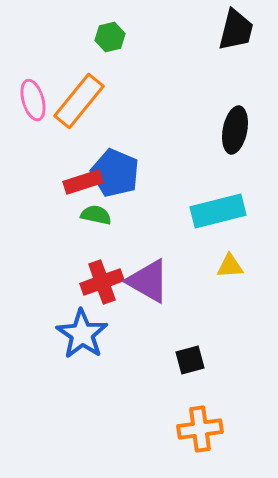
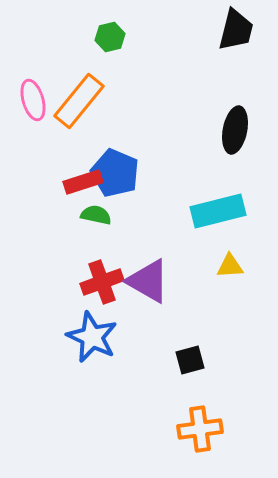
blue star: moved 10 px right, 3 px down; rotated 9 degrees counterclockwise
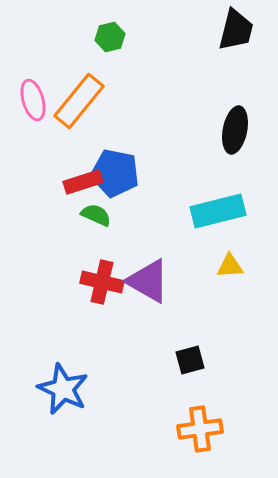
blue pentagon: rotated 12 degrees counterclockwise
green semicircle: rotated 12 degrees clockwise
red cross: rotated 33 degrees clockwise
blue star: moved 29 px left, 52 px down
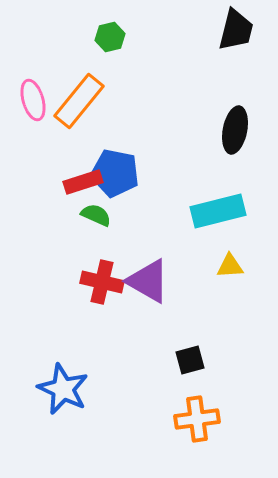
orange cross: moved 3 px left, 10 px up
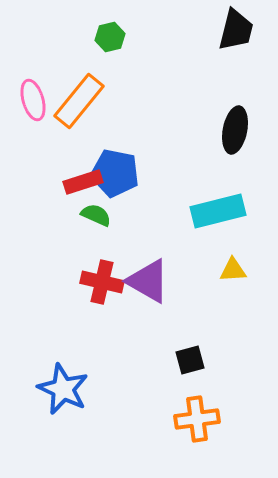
yellow triangle: moved 3 px right, 4 px down
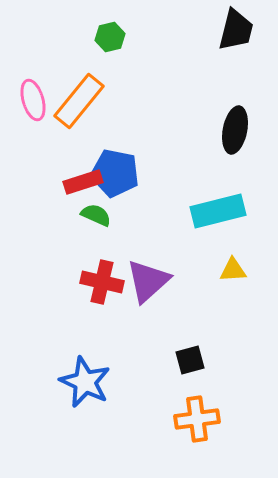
purple triangle: rotated 48 degrees clockwise
blue star: moved 22 px right, 7 px up
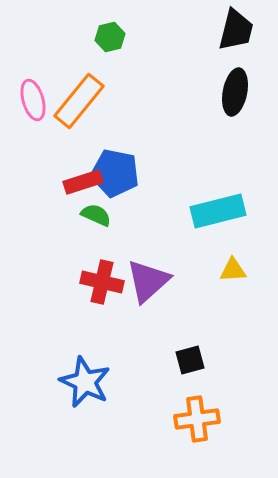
black ellipse: moved 38 px up
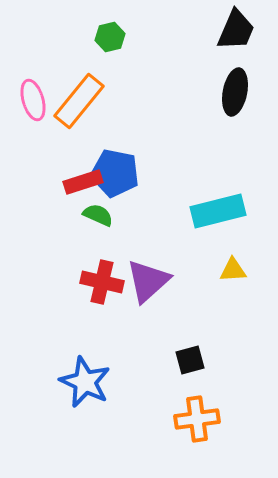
black trapezoid: rotated 9 degrees clockwise
green semicircle: moved 2 px right
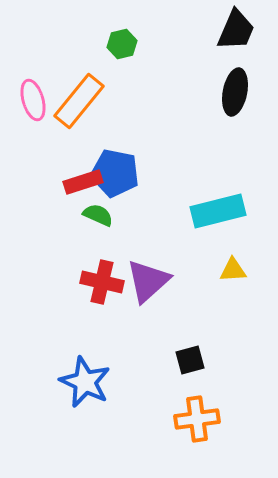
green hexagon: moved 12 px right, 7 px down
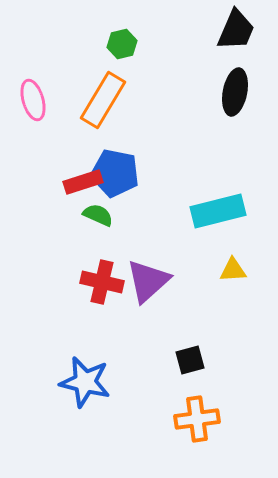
orange rectangle: moved 24 px right, 1 px up; rotated 8 degrees counterclockwise
blue star: rotated 12 degrees counterclockwise
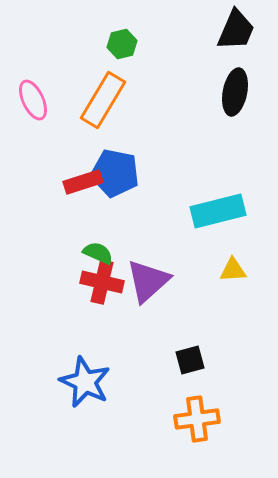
pink ellipse: rotated 9 degrees counterclockwise
green semicircle: moved 38 px down
blue star: rotated 12 degrees clockwise
